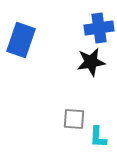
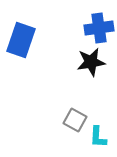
gray square: moved 1 px right, 1 px down; rotated 25 degrees clockwise
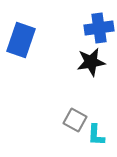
cyan L-shape: moved 2 px left, 2 px up
